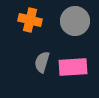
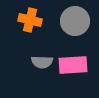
gray semicircle: rotated 105 degrees counterclockwise
pink rectangle: moved 2 px up
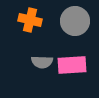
pink rectangle: moved 1 px left
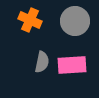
orange cross: rotated 10 degrees clockwise
gray semicircle: rotated 80 degrees counterclockwise
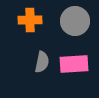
orange cross: rotated 25 degrees counterclockwise
pink rectangle: moved 2 px right, 1 px up
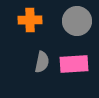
gray circle: moved 2 px right
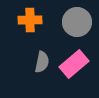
gray circle: moved 1 px down
pink rectangle: rotated 36 degrees counterclockwise
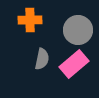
gray circle: moved 1 px right, 8 px down
gray semicircle: moved 3 px up
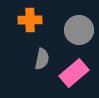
gray circle: moved 1 px right
pink rectangle: moved 9 px down
